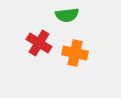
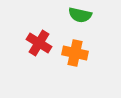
green semicircle: moved 13 px right; rotated 20 degrees clockwise
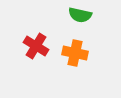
red cross: moved 3 px left, 3 px down
